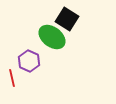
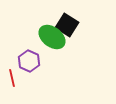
black square: moved 6 px down
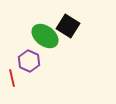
black square: moved 1 px right, 1 px down
green ellipse: moved 7 px left, 1 px up
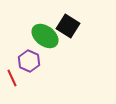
red line: rotated 12 degrees counterclockwise
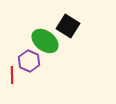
green ellipse: moved 5 px down
red line: moved 3 px up; rotated 24 degrees clockwise
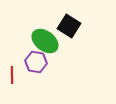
black square: moved 1 px right
purple hexagon: moved 7 px right, 1 px down; rotated 15 degrees counterclockwise
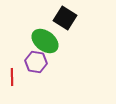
black square: moved 4 px left, 8 px up
red line: moved 2 px down
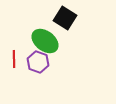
purple hexagon: moved 2 px right; rotated 10 degrees clockwise
red line: moved 2 px right, 18 px up
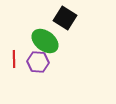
purple hexagon: rotated 15 degrees counterclockwise
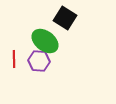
purple hexagon: moved 1 px right, 1 px up
